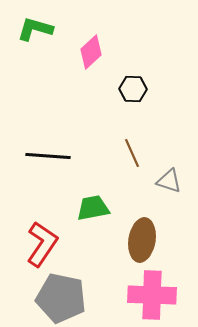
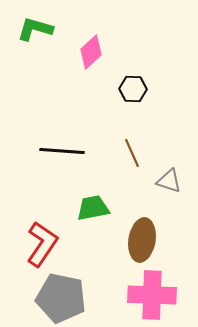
black line: moved 14 px right, 5 px up
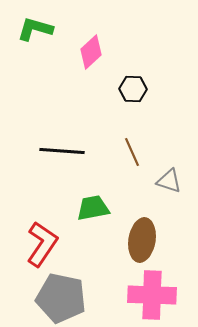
brown line: moved 1 px up
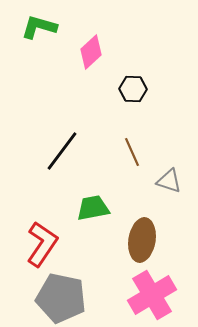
green L-shape: moved 4 px right, 2 px up
black line: rotated 57 degrees counterclockwise
pink cross: rotated 33 degrees counterclockwise
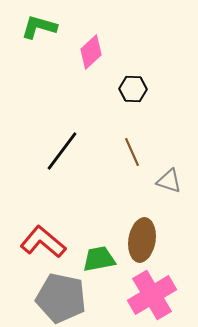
green trapezoid: moved 6 px right, 51 px down
red L-shape: moved 1 px right, 2 px up; rotated 84 degrees counterclockwise
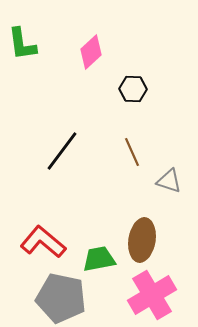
green L-shape: moved 17 px left, 17 px down; rotated 114 degrees counterclockwise
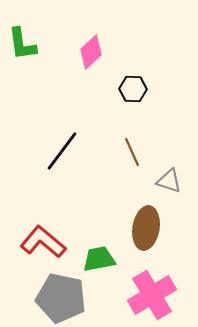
brown ellipse: moved 4 px right, 12 px up
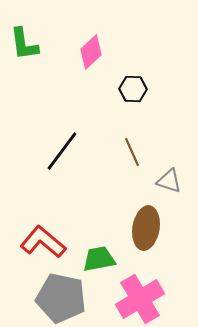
green L-shape: moved 2 px right
pink cross: moved 12 px left, 4 px down
